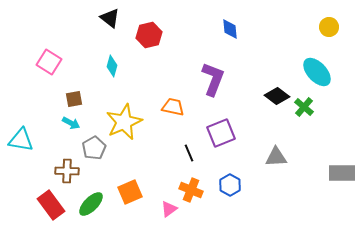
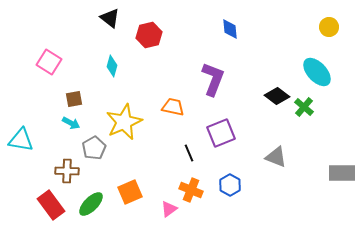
gray triangle: rotated 25 degrees clockwise
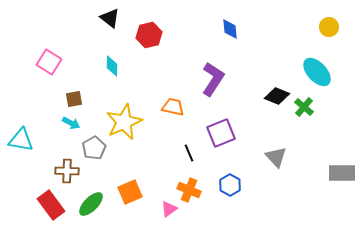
cyan diamond: rotated 15 degrees counterclockwise
purple L-shape: rotated 12 degrees clockwise
black diamond: rotated 15 degrees counterclockwise
gray triangle: rotated 25 degrees clockwise
orange cross: moved 2 px left
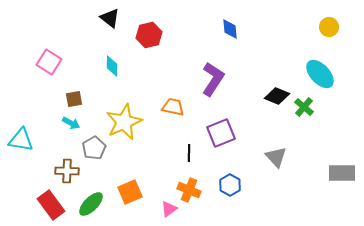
cyan ellipse: moved 3 px right, 2 px down
black line: rotated 24 degrees clockwise
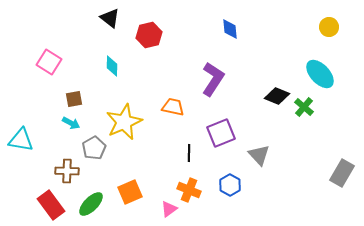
gray triangle: moved 17 px left, 2 px up
gray rectangle: rotated 60 degrees counterclockwise
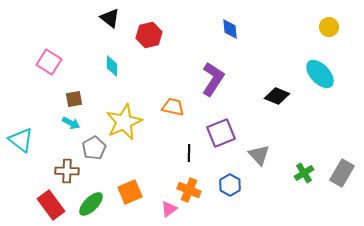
green cross: moved 66 px down; rotated 18 degrees clockwise
cyan triangle: rotated 28 degrees clockwise
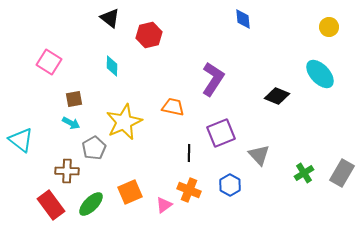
blue diamond: moved 13 px right, 10 px up
pink triangle: moved 5 px left, 4 px up
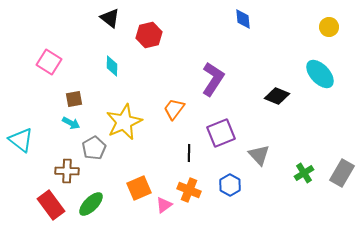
orange trapezoid: moved 1 px right, 2 px down; rotated 65 degrees counterclockwise
orange square: moved 9 px right, 4 px up
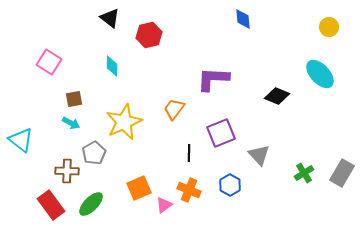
purple L-shape: rotated 120 degrees counterclockwise
gray pentagon: moved 5 px down
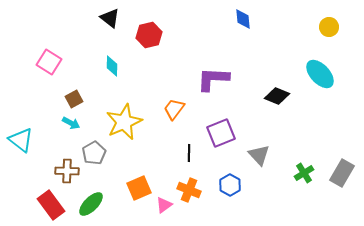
brown square: rotated 18 degrees counterclockwise
